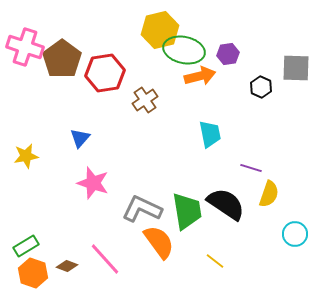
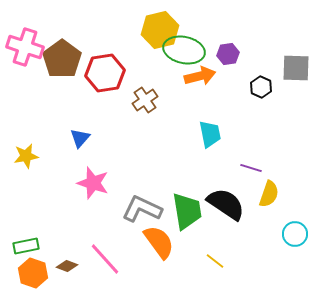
green rectangle: rotated 20 degrees clockwise
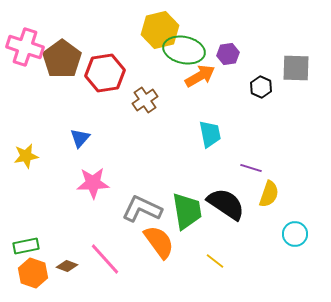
orange arrow: rotated 16 degrees counterclockwise
pink star: rotated 20 degrees counterclockwise
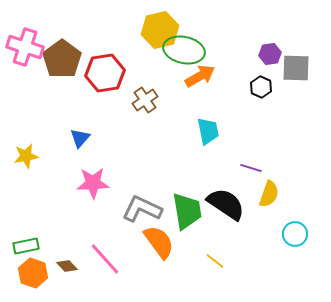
purple hexagon: moved 42 px right
cyan trapezoid: moved 2 px left, 3 px up
brown diamond: rotated 25 degrees clockwise
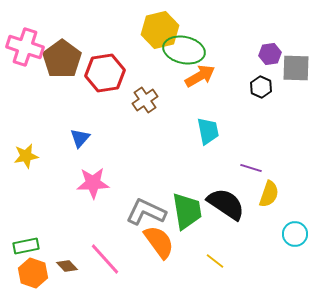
gray L-shape: moved 4 px right, 3 px down
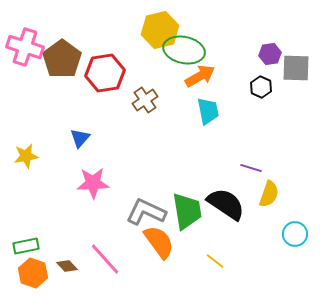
cyan trapezoid: moved 20 px up
